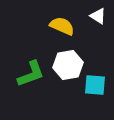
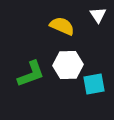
white triangle: moved 1 px up; rotated 24 degrees clockwise
white hexagon: rotated 8 degrees clockwise
cyan square: moved 1 px left, 1 px up; rotated 15 degrees counterclockwise
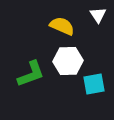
white hexagon: moved 4 px up
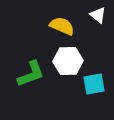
white triangle: rotated 18 degrees counterclockwise
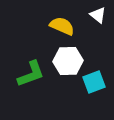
cyan square: moved 2 px up; rotated 10 degrees counterclockwise
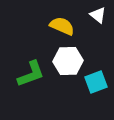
cyan square: moved 2 px right
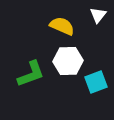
white triangle: rotated 30 degrees clockwise
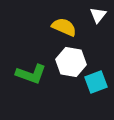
yellow semicircle: moved 2 px right, 1 px down
white hexagon: moved 3 px right, 1 px down; rotated 12 degrees clockwise
green L-shape: rotated 40 degrees clockwise
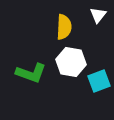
yellow semicircle: rotated 70 degrees clockwise
green L-shape: moved 1 px up
cyan square: moved 3 px right, 1 px up
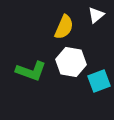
white triangle: moved 2 px left; rotated 12 degrees clockwise
yellow semicircle: rotated 20 degrees clockwise
green L-shape: moved 2 px up
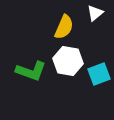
white triangle: moved 1 px left, 2 px up
white hexagon: moved 3 px left, 1 px up
cyan square: moved 7 px up
